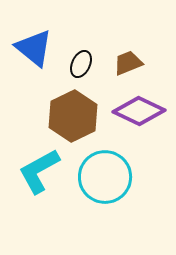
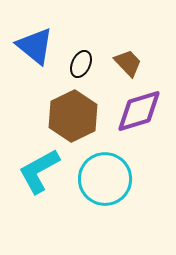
blue triangle: moved 1 px right, 2 px up
brown trapezoid: rotated 68 degrees clockwise
purple diamond: rotated 42 degrees counterclockwise
cyan circle: moved 2 px down
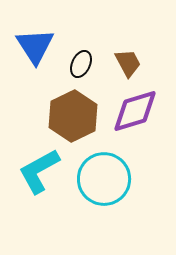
blue triangle: rotated 18 degrees clockwise
brown trapezoid: rotated 16 degrees clockwise
purple diamond: moved 4 px left
cyan circle: moved 1 px left
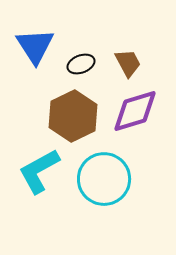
black ellipse: rotated 44 degrees clockwise
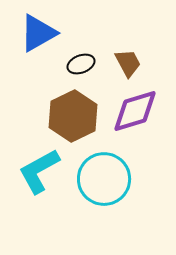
blue triangle: moved 3 px right, 13 px up; rotated 33 degrees clockwise
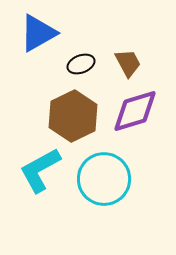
cyan L-shape: moved 1 px right, 1 px up
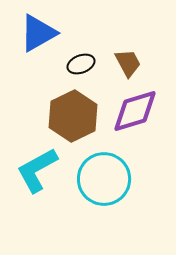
cyan L-shape: moved 3 px left
